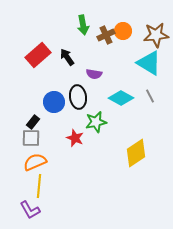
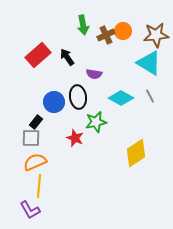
black rectangle: moved 3 px right
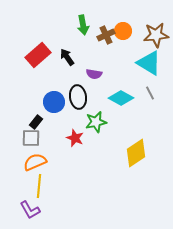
gray line: moved 3 px up
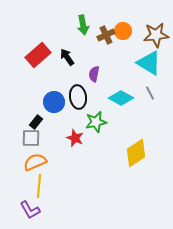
purple semicircle: rotated 91 degrees clockwise
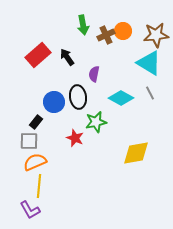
gray square: moved 2 px left, 3 px down
yellow diamond: rotated 24 degrees clockwise
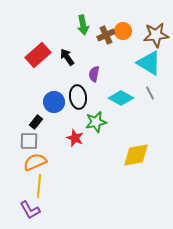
yellow diamond: moved 2 px down
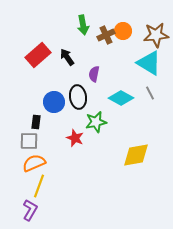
black rectangle: rotated 32 degrees counterclockwise
orange semicircle: moved 1 px left, 1 px down
yellow line: rotated 15 degrees clockwise
purple L-shape: rotated 120 degrees counterclockwise
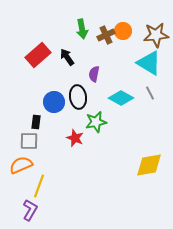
green arrow: moved 1 px left, 4 px down
yellow diamond: moved 13 px right, 10 px down
orange semicircle: moved 13 px left, 2 px down
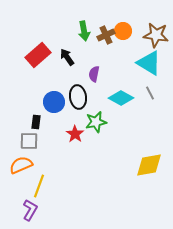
green arrow: moved 2 px right, 2 px down
brown star: rotated 15 degrees clockwise
red star: moved 4 px up; rotated 12 degrees clockwise
